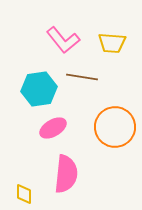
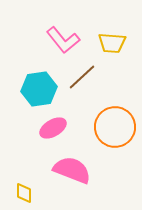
brown line: rotated 52 degrees counterclockwise
pink semicircle: moved 6 px right, 4 px up; rotated 75 degrees counterclockwise
yellow diamond: moved 1 px up
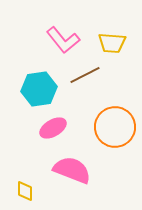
brown line: moved 3 px right, 2 px up; rotated 16 degrees clockwise
yellow diamond: moved 1 px right, 2 px up
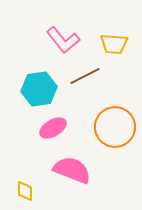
yellow trapezoid: moved 2 px right, 1 px down
brown line: moved 1 px down
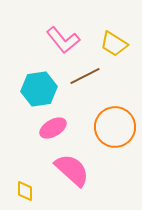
yellow trapezoid: rotated 28 degrees clockwise
pink semicircle: rotated 21 degrees clockwise
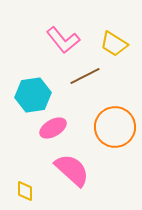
cyan hexagon: moved 6 px left, 6 px down
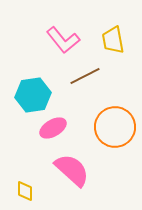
yellow trapezoid: moved 1 px left, 4 px up; rotated 48 degrees clockwise
